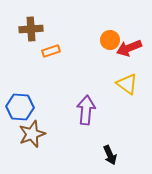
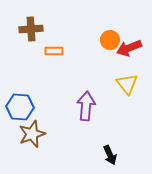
orange rectangle: moved 3 px right; rotated 18 degrees clockwise
yellow triangle: rotated 15 degrees clockwise
purple arrow: moved 4 px up
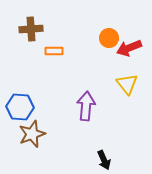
orange circle: moved 1 px left, 2 px up
black arrow: moved 6 px left, 5 px down
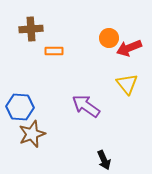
purple arrow: rotated 60 degrees counterclockwise
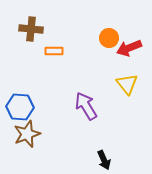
brown cross: rotated 10 degrees clockwise
purple arrow: rotated 24 degrees clockwise
brown star: moved 5 px left
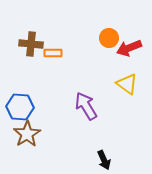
brown cross: moved 15 px down
orange rectangle: moved 1 px left, 2 px down
yellow triangle: rotated 15 degrees counterclockwise
brown star: rotated 12 degrees counterclockwise
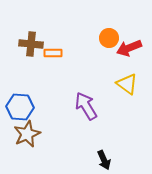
brown star: rotated 8 degrees clockwise
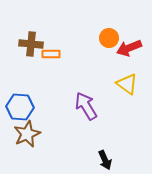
orange rectangle: moved 2 px left, 1 px down
black arrow: moved 1 px right
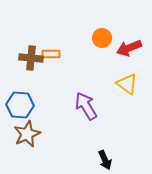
orange circle: moved 7 px left
brown cross: moved 14 px down
blue hexagon: moved 2 px up
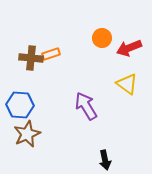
orange rectangle: rotated 18 degrees counterclockwise
black arrow: rotated 12 degrees clockwise
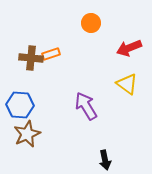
orange circle: moved 11 px left, 15 px up
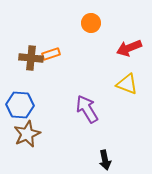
yellow triangle: rotated 15 degrees counterclockwise
purple arrow: moved 1 px right, 3 px down
